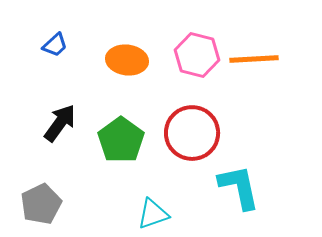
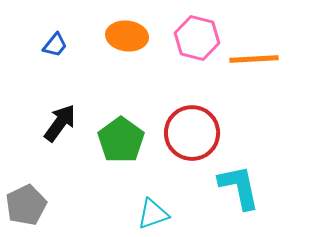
blue trapezoid: rotated 8 degrees counterclockwise
pink hexagon: moved 17 px up
orange ellipse: moved 24 px up
gray pentagon: moved 15 px left, 1 px down
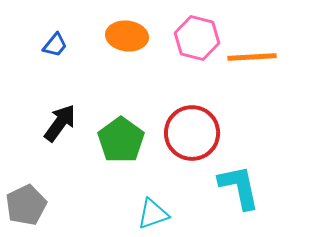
orange line: moved 2 px left, 2 px up
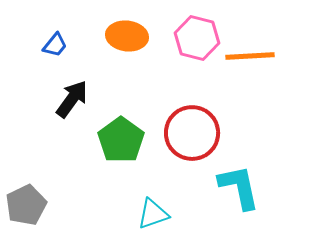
orange line: moved 2 px left, 1 px up
black arrow: moved 12 px right, 24 px up
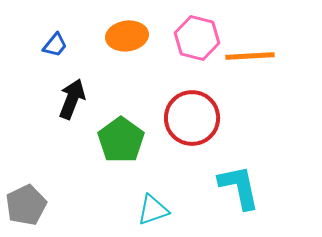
orange ellipse: rotated 15 degrees counterclockwise
black arrow: rotated 15 degrees counterclockwise
red circle: moved 15 px up
cyan triangle: moved 4 px up
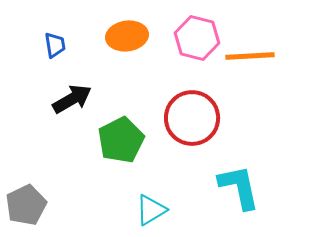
blue trapezoid: rotated 48 degrees counterclockwise
black arrow: rotated 39 degrees clockwise
green pentagon: rotated 9 degrees clockwise
cyan triangle: moved 2 px left; rotated 12 degrees counterclockwise
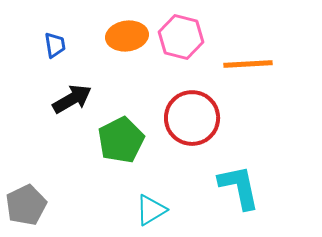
pink hexagon: moved 16 px left, 1 px up
orange line: moved 2 px left, 8 px down
